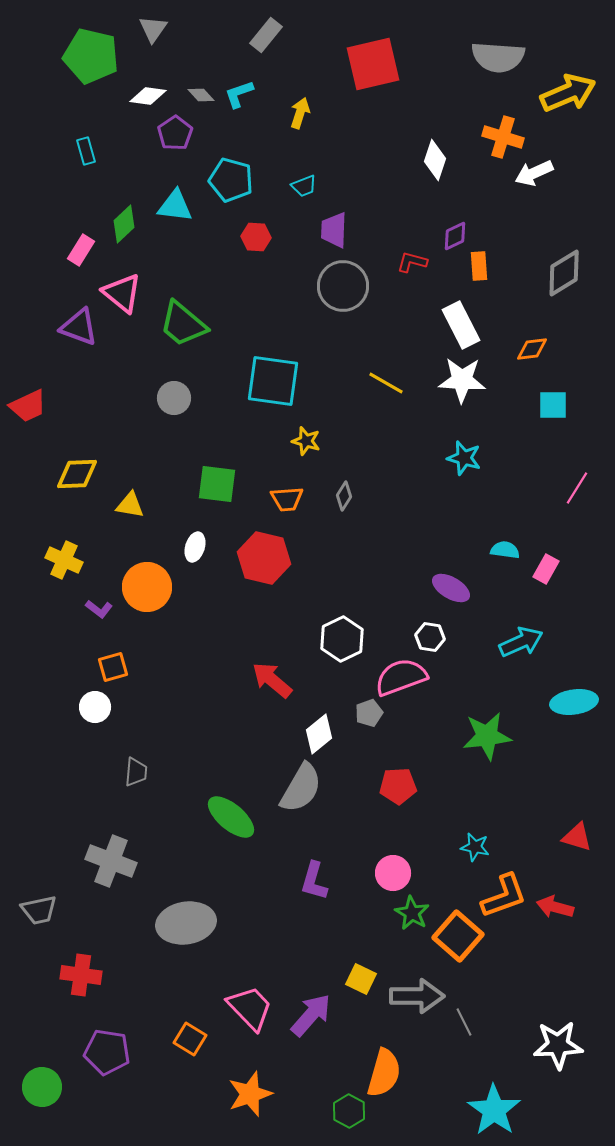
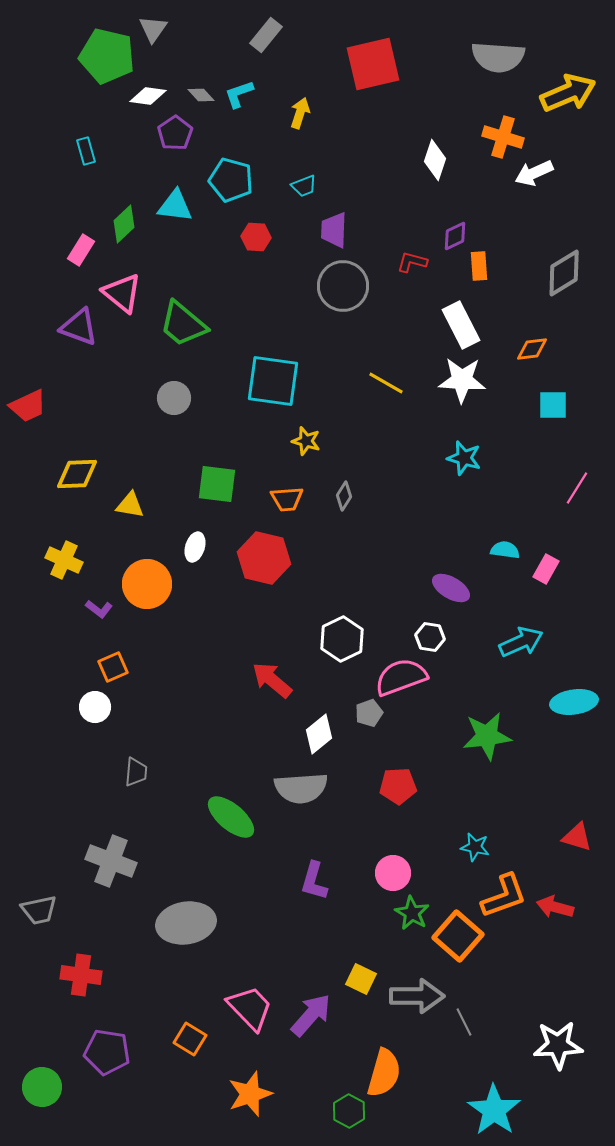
green pentagon at (91, 56): moved 16 px right
orange circle at (147, 587): moved 3 px up
orange square at (113, 667): rotated 8 degrees counterclockwise
gray semicircle at (301, 788): rotated 56 degrees clockwise
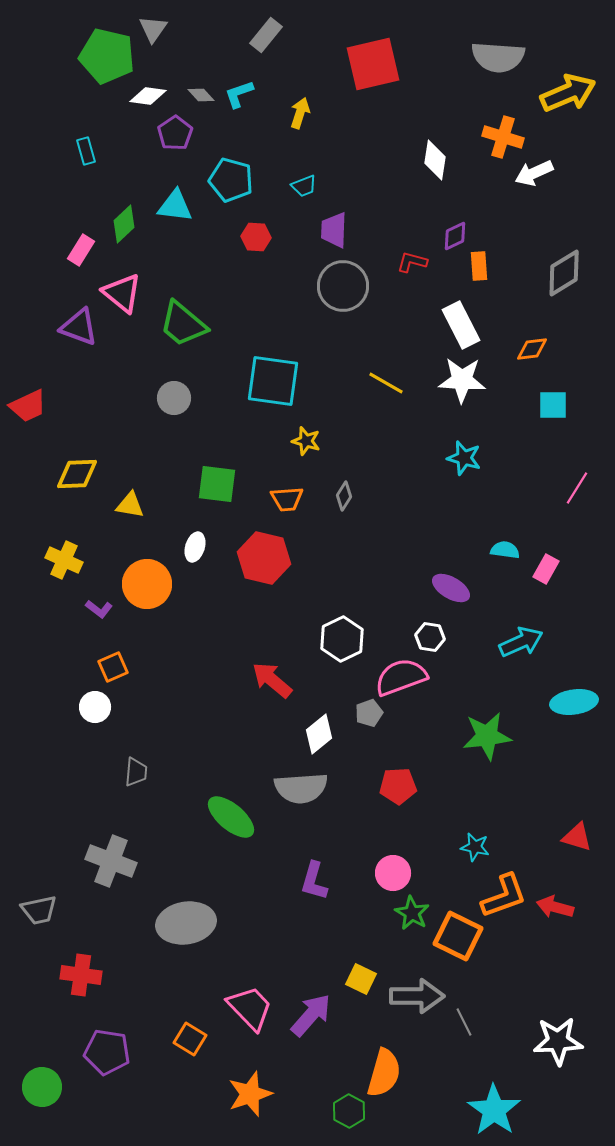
white diamond at (435, 160): rotated 9 degrees counterclockwise
orange square at (458, 936): rotated 15 degrees counterclockwise
white star at (558, 1045): moved 4 px up
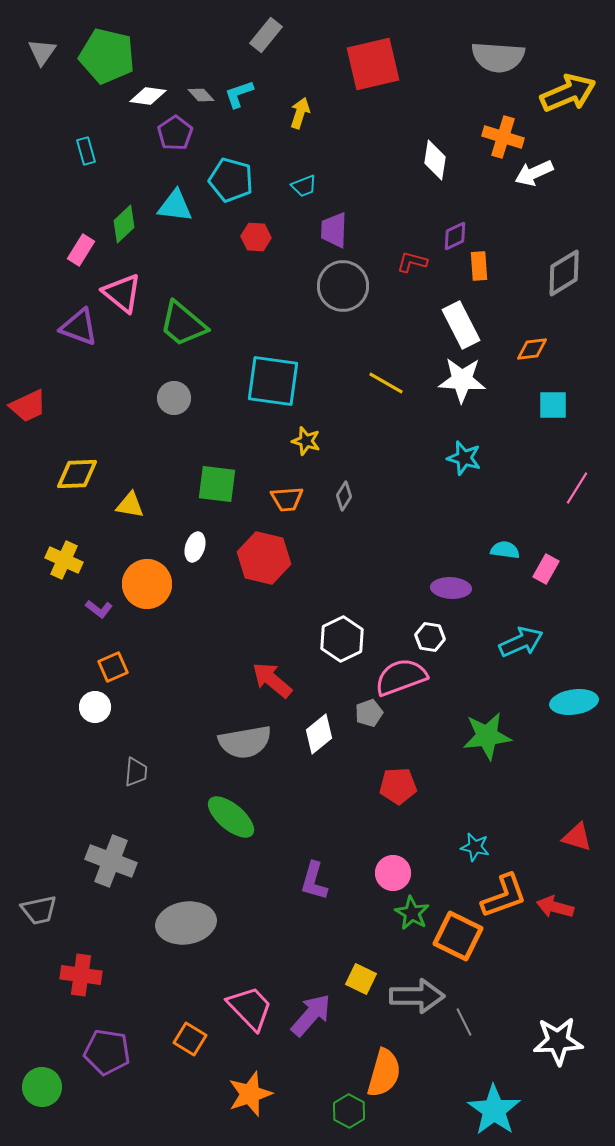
gray triangle at (153, 29): moved 111 px left, 23 px down
purple ellipse at (451, 588): rotated 27 degrees counterclockwise
gray semicircle at (301, 788): moved 56 px left, 46 px up; rotated 6 degrees counterclockwise
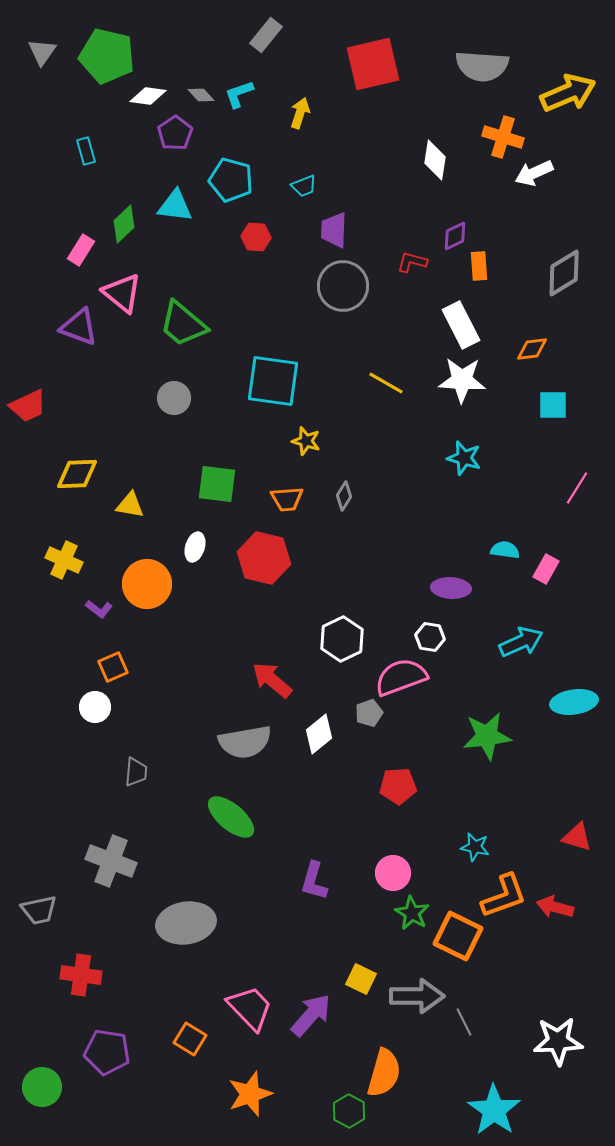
gray semicircle at (498, 57): moved 16 px left, 9 px down
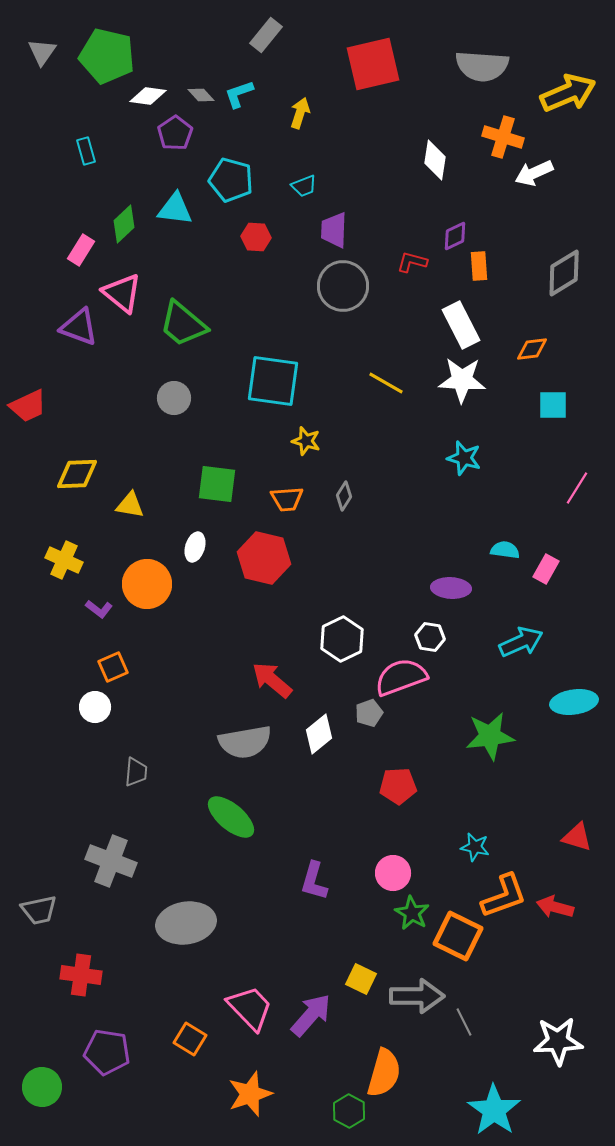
cyan triangle at (175, 206): moved 3 px down
green star at (487, 736): moved 3 px right
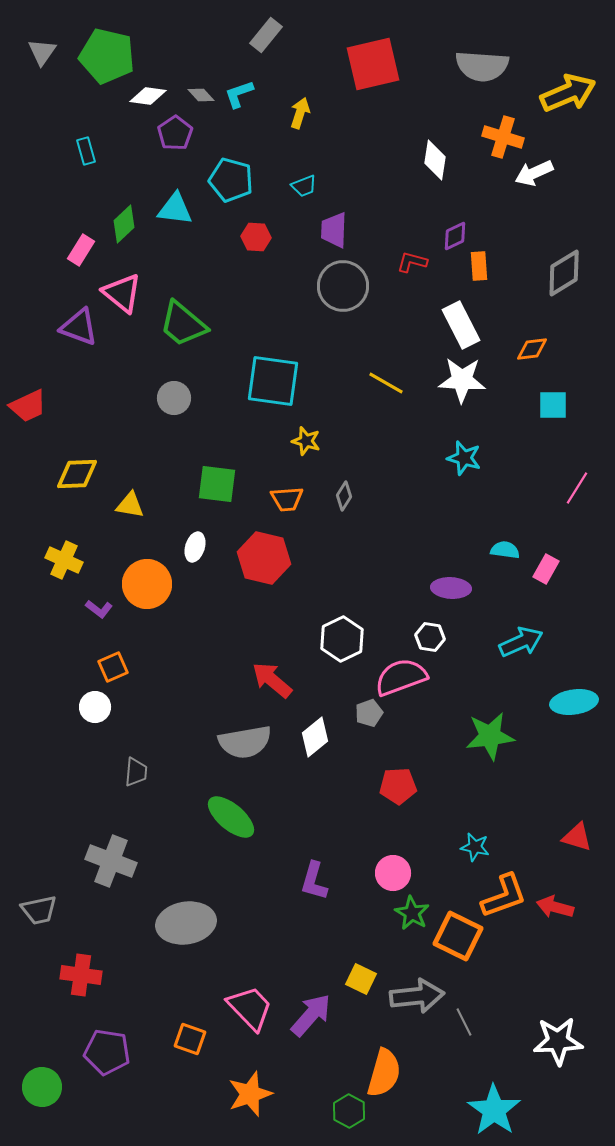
white diamond at (319, 734): moved 4 px left, 3 px down
gray arrow at (417, 996): rotated 6 degrees counterclockwise
orange square at (190, 1039): rotated 12 degrees counterclockwise
